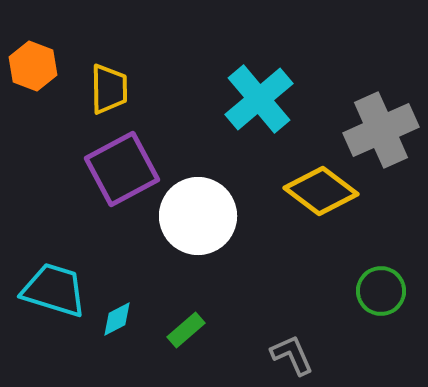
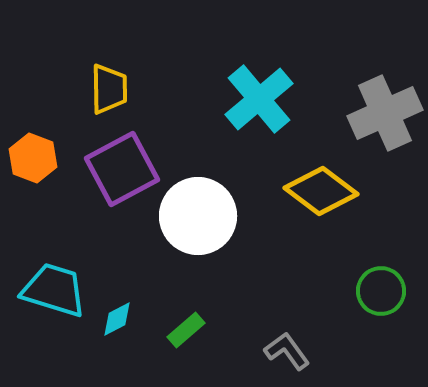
orange hexagon: moved 92 px down
gray cross: moved 4 px right, 17 px up
gray L-shape: moved 5 px left, 4 px up; rotated 12 degrees counterclockwise
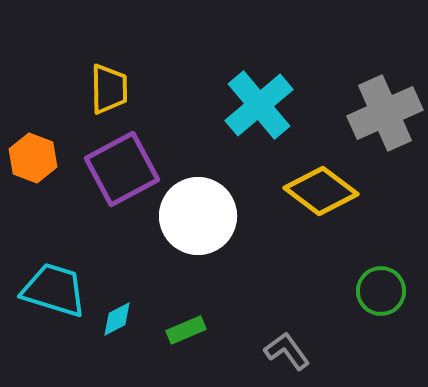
cyan cross: moved 6 px down
green rectangle: rotated 18 degrees clockwise
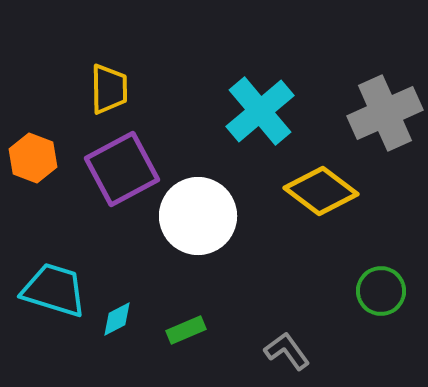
cyan cross: moved 1 px right, 6 px down
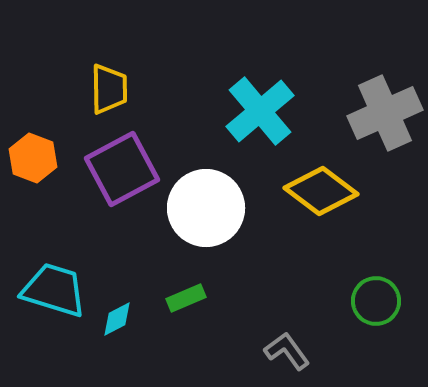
white circle: moved 8 px right, 8 px up
green circle: moved 5 px left, 10 px down
green rectangle: moved 32 px up
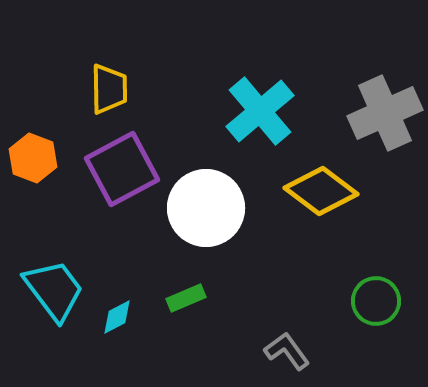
cyan trapezoid: rotated 36 degrees clockwise
cyan diamond: moved 2 px up
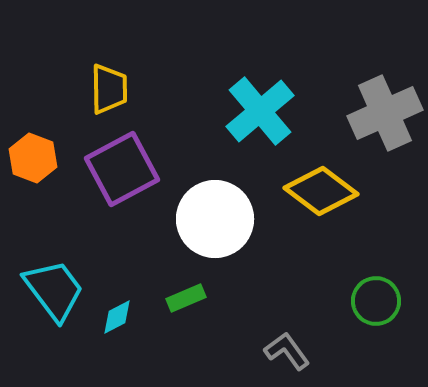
white circle: moved 9 px right, 11 px down
